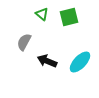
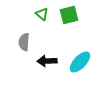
green square: moved 2 px up
gray semicircle: rotated 24 degrees counterclockwise
black arrow: rotated 24 degrees counterclockwise
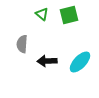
gray semicircle: moved 2 px left, 2 px down
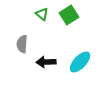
green square: rotated 18 degrees counterclockwise
black arrow: moved 1 px left, 1 px down
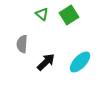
black arrow: rotated 138 degrees clockwise
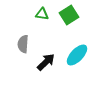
green triangle: rotated 32 degrees counterclockwise
gray semicircle: moved 1 px right
cyan ellipse: moved 3 px left, 7 px up
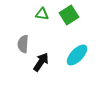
black arrow: moved 5 px left; rotated 12 degrees counterclockwise
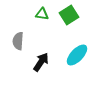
gray semicircle: moved 5 px left, 3 px up
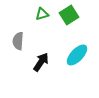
green triangle: rotated 24 degrees counterclockwise
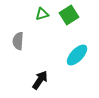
black arrow: moved 1 px left, 18 px down
